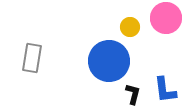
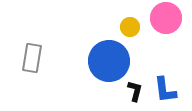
black L-shape: moved 2 px right, 3 px up
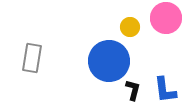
black L-shape: moved 2 px left, 1 px up
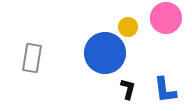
yellow circle: moved 2 px left
blue circle: moved 4 px left, 8 px up
black L-shape: moved 5 px left, 1 px up
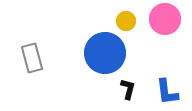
pink circle: moved 1 px left, 1 px down
yellow circle: moved 2 px left, 6 px up
gray rectangle: rotated 24 degrees counterclockwise
blue L-shape: moved 2 px right, 2 px down
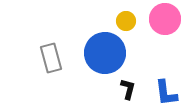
gray rectangle: moved 19 px right
blue L-shape: moved 1 px left, 1 px down
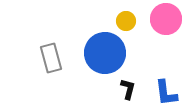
pink circle: moved 1 px right
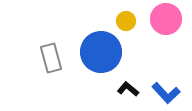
blue circle: moved 4 px left, 1 px up
black L-shape: rotated 65 degrees counterclockwise
blue L-shape: rotated 36 degrees counterclockwise
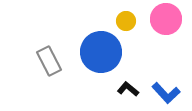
gray rectangle: moved 2 px left, 3 px down; rotated 12 degrees counterclockwise
